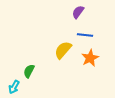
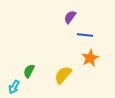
purple semicircle: moved 8 px left, 5 px down
yellow semicircle: moved 25 px down
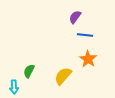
purple semicircle: moved 5 px right
orange star: moved 2 px left, 1 px down; rotated 12 degrees counterclockwise
yellow semicircle: moved 1 px down
cyan arrow: rotated 32 degrees counterclockwise
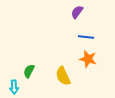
purple semicircle: moved 2 px right, 5 px up
blue line: moved 1 px right, 2 px down
orange star: rotated 18 degrees counterclockwise
yellow semicircle: rotated 66 degrees counterclockwise
